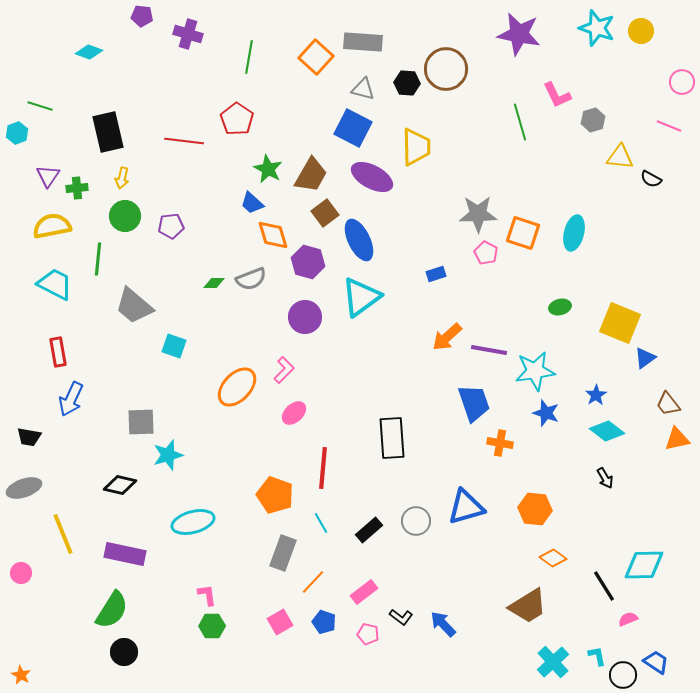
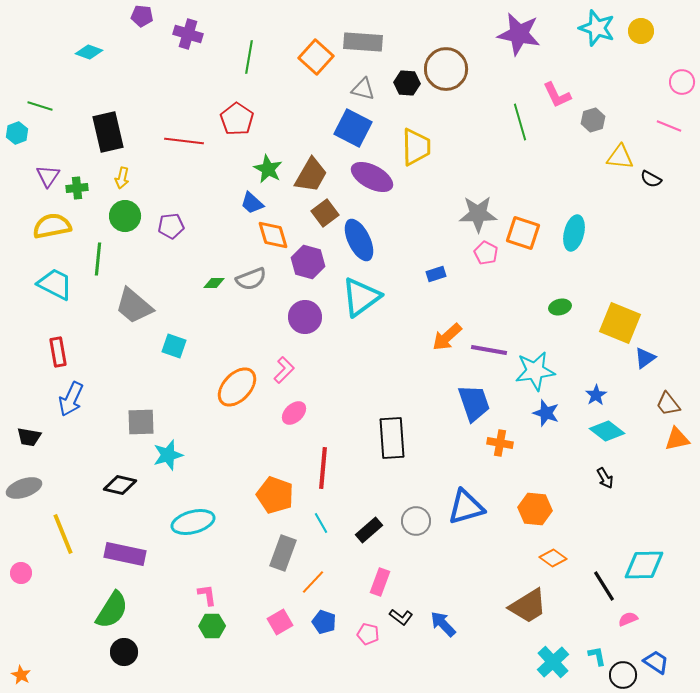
pink rectangle at (364, 592): moved 16 px right, 10 px up; rotated 32 degrees counterclockwise
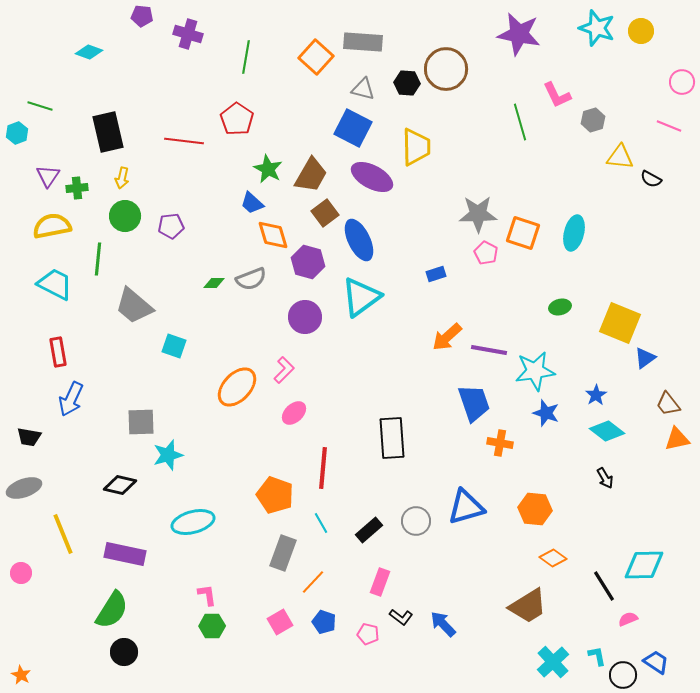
green line at (249, 57): moved 3 px left
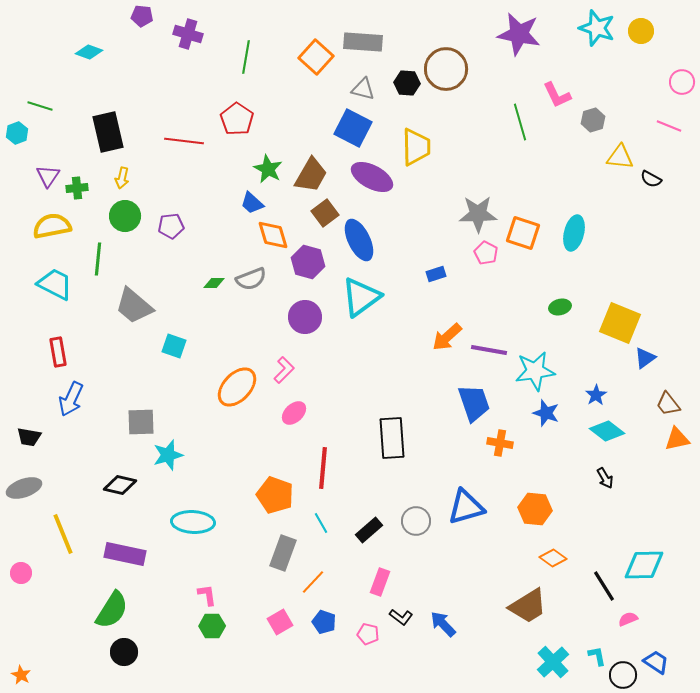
cyan ellipse at (193, 522): rotated 18 degrees clockwise
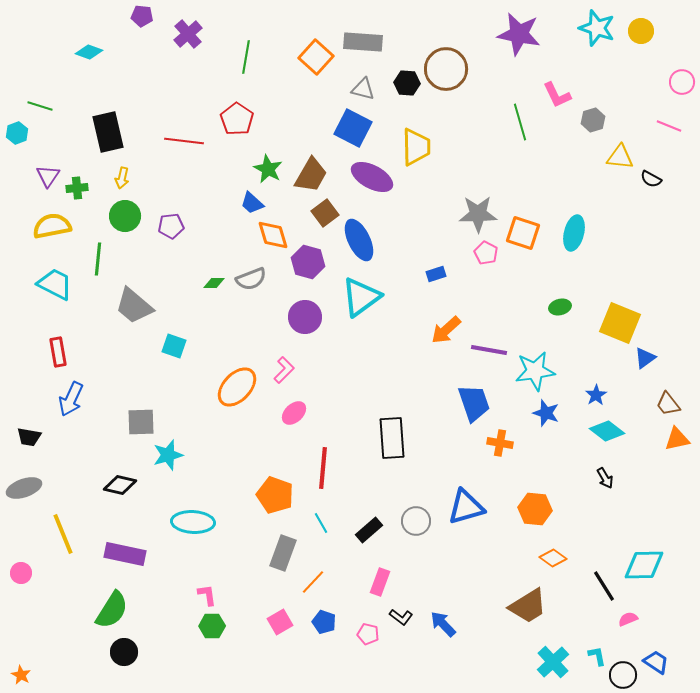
purple cross at (188, 34): rotated 32 degrees clockwise
orange arrow at (447, 337): moved 1 px left, 7 px up
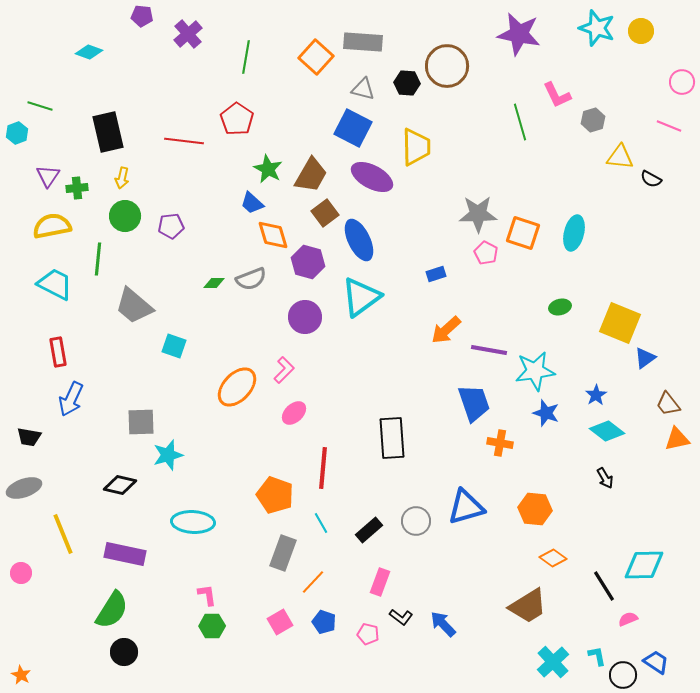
brown circle at (446, 69): moved 1 px right, 3 px up
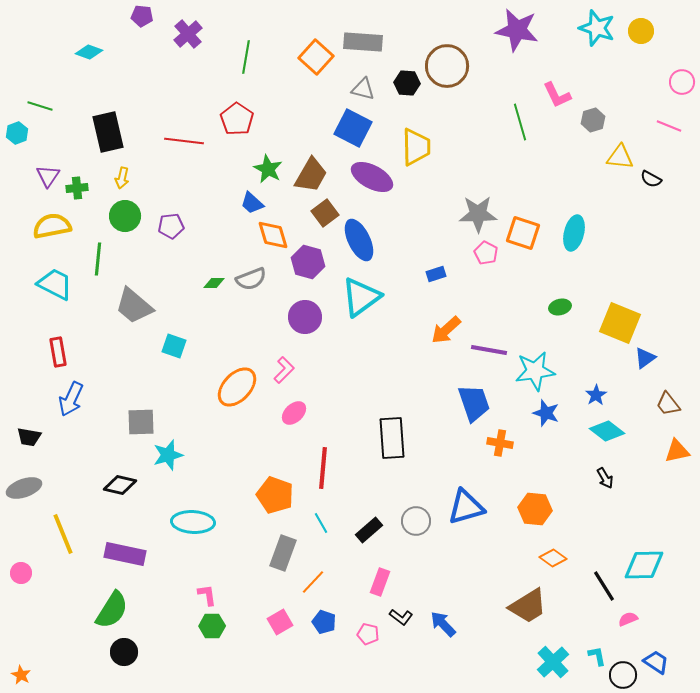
purple star at (519, 34): moved 2 px left, 4 px up
orange triangle at (677, 439): moved 12 px down
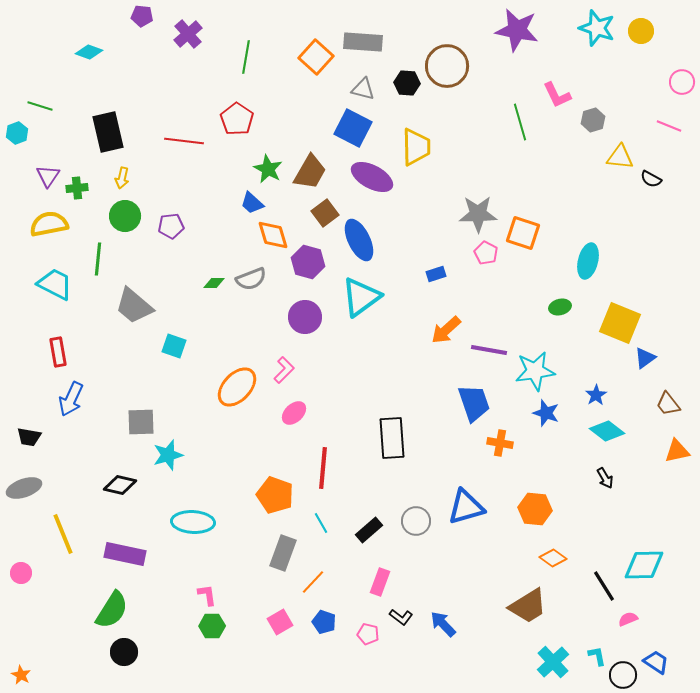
brown trapezoid at (311, 175): moved 1 px left, 3 px up
yellow semicircle at (52, 226): moved 3 px left, 2 px up
cyan ellipse at (574, 233): moved 14 px right, 28 px down
